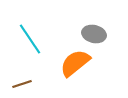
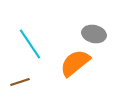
cyan line: moved 5 px down
brown line: moved 2 px left, 2 px up
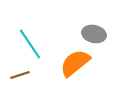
brown line: moved 7 px up
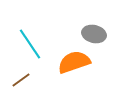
orange semicircle: moved 1 px left, 1 px up; rotated 20 degrees clockwise
brown line: moved 1 px right, 5 px down; rotated 18 degrees counterclockwise
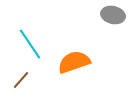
gray ellipse: moved 19 px right, 19 px up
brown line: rotated 12 degrees counterclockwise
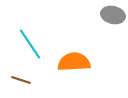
orange semicircle: rotated 16 degrees clockwise
brown line: rotated 66 degrees clockwise
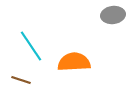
gray ellipse: rotated 20 degrees counterclockwise
cyan line: moved 1 px right, 2 px down
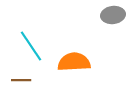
brown line: rotated 18 degrees counterclockwise
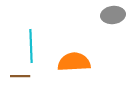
cyan line: rotated 32 degrees clockwise
brown line: moved 1 px left, 4 px up
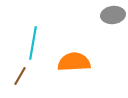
cyan line: moved 2 px right, 3 px up; rotated 12 degrees clockwise
brown line: rotated 60 degrees counterclockwise
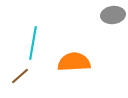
brown line: rotated 18 degrees clockwise
